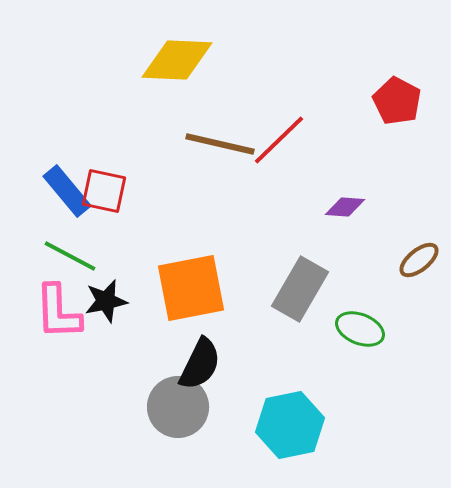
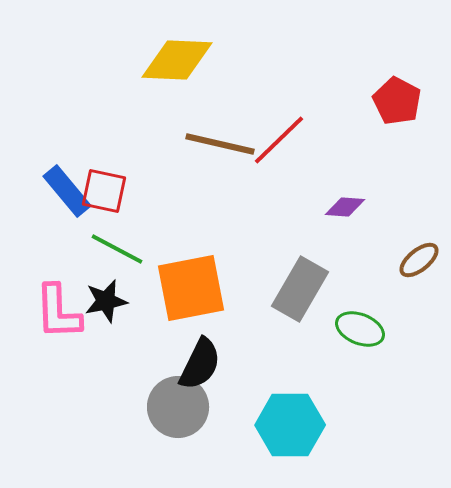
green line: moved 47 px right, 7 px up
cyan hexagon: rotated 12 degrees clockwise
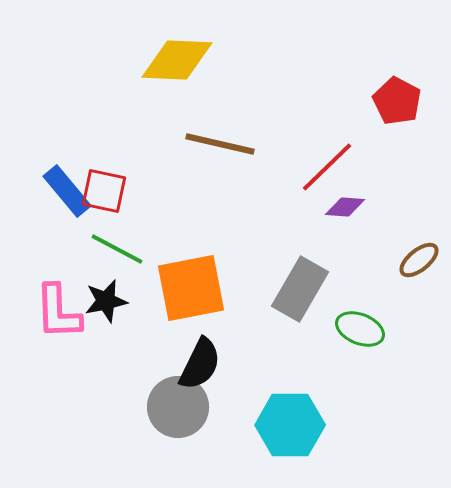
red line: moved 48 px right, 27 px down
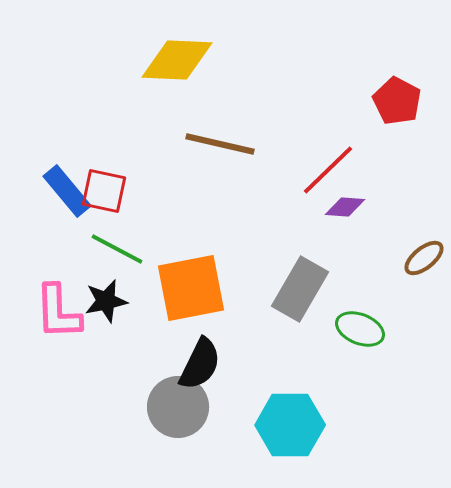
red line: moved 1 px right, 3 px down
brown ellipse: moved 5 px right, 2 px up
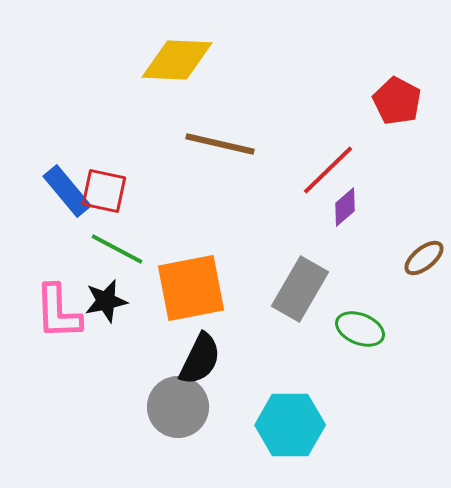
purple diamond: rotated 45 degrees counterclockwise
black semicircle: moved 5 px up
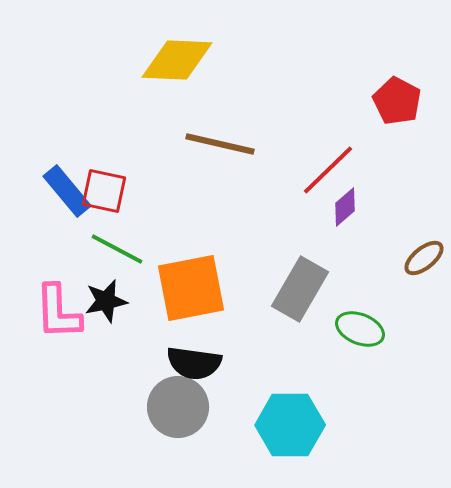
black semicircle: moved 6 px left, 4 px down; rotated 72 degrees clockwise
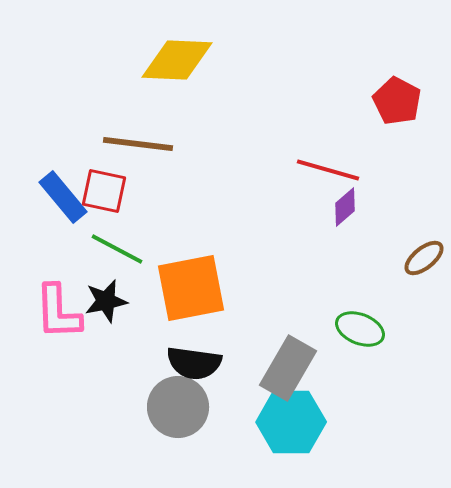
brown line: moved 82 px left; rotated 6 degrees counterclockwise
red line: rotated 60 degrees clockwise
blue rectangle: moved 4 px left, 6 px down
gray rectangle: moved 12 px left, 79 px down
cyan hexagon: moved 1 px right, 3 px up
